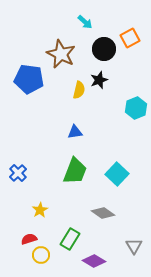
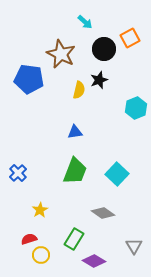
green rectangle: moved 4 px right
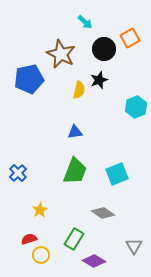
blue pentagon: rotated 20 degrees counterclockwise
cyan hexagon: moved 1 px up
cyan square: rotated 25 degrees clockwise
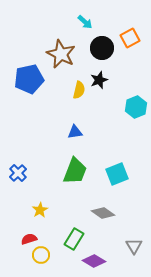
black circle: moved 2 px left, 1 px up
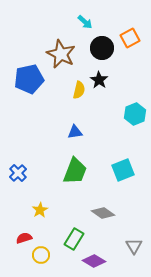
black star: rotated 18 degrees counterclockwise
cyan hexagon: moved 1 px left, 7 px down
cyan square: moved 6 px right, 4 px up
red semicircle: moved 5 px left, 1 px up
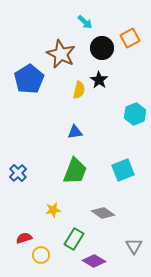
blue pentagon: rotated 20 degrees counterclockwise
yellow star: moved 13 px right; rotated 21 degrees clockwise
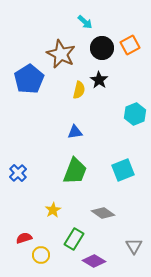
orange square: moved 7 px down
yellow star: rotated 21 degrees counterclockwise
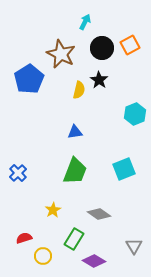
cyan arrow: rotated 105 degrees counterclockwise
cyan square: moved 1 px right, 1 px up
gray diamond: moved 4 px left, 1 px down
yellow circle: moved 2 px right, 1 px down
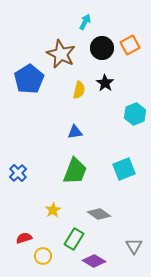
black star: moved 6 px right, 3 px down
